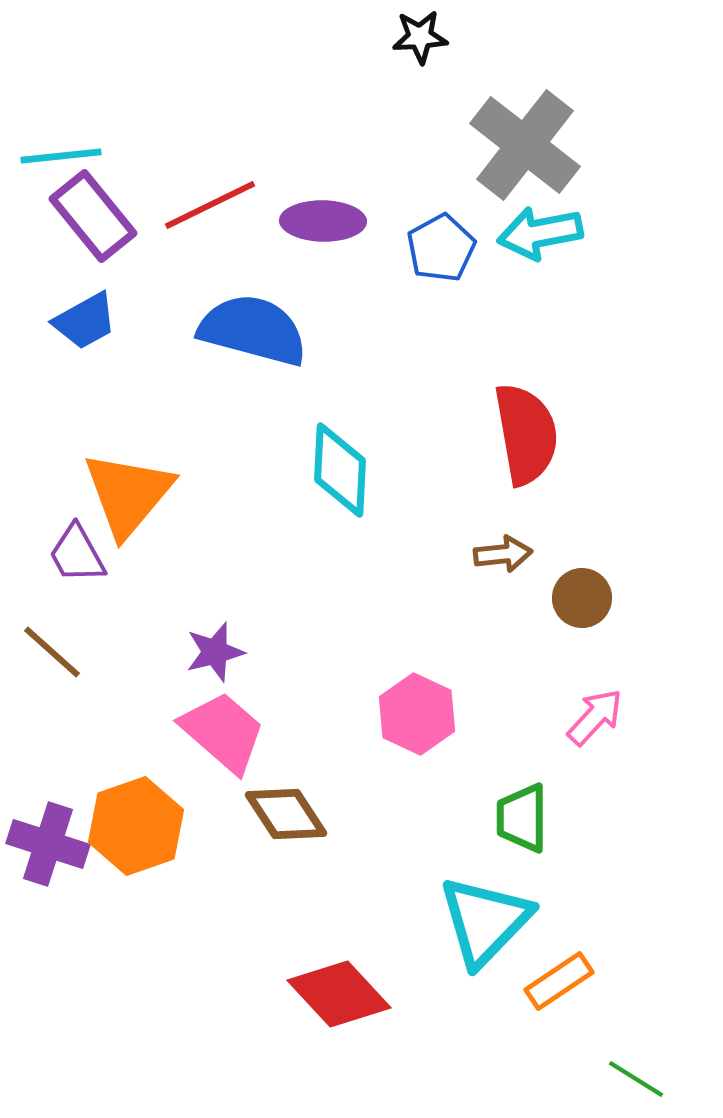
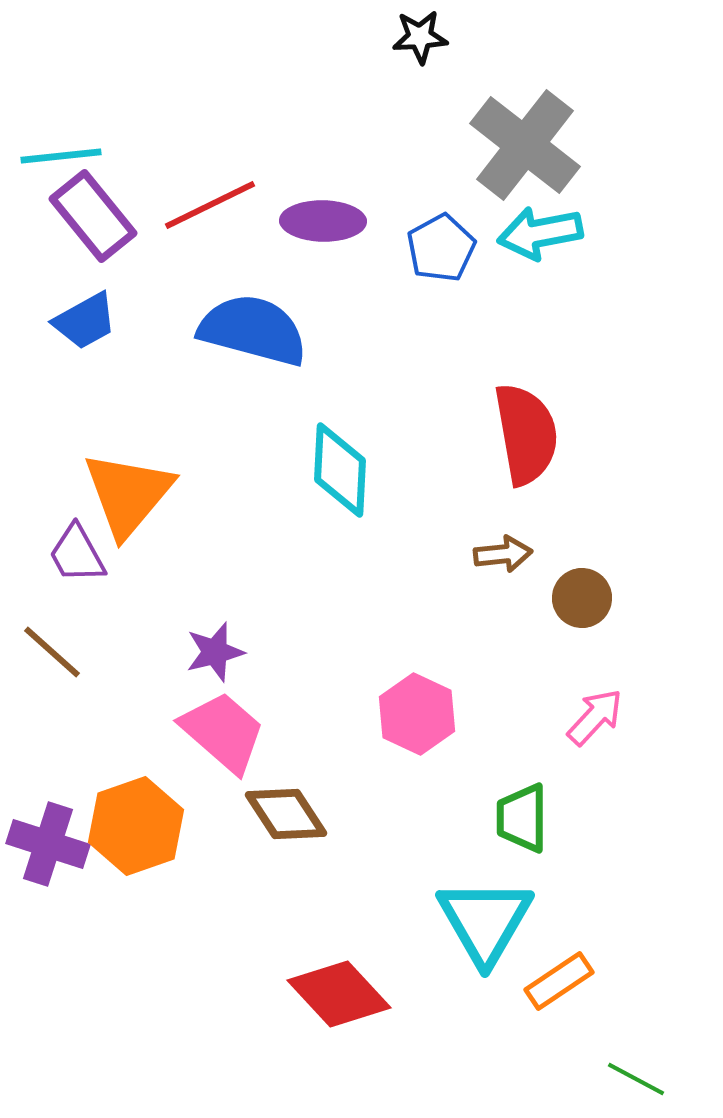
cyan triangle: rotated 14 degrees counterclockwise
green line: rotated 4 degrees counterclockwise
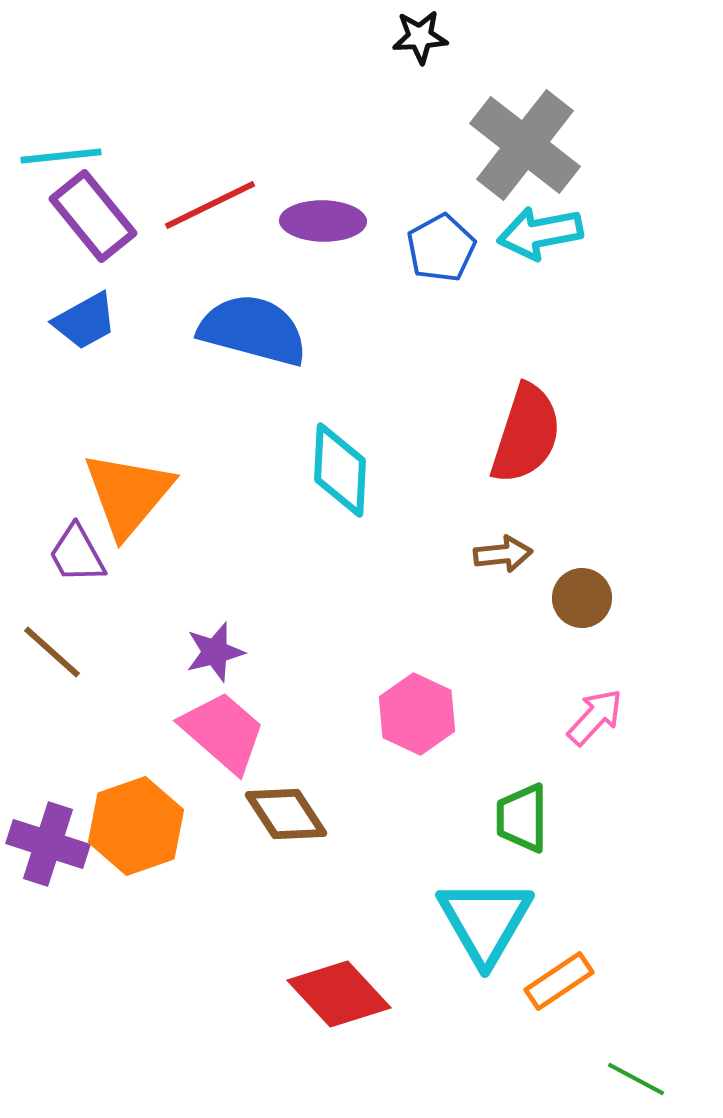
red semicircle: rotated 28 degrees clockwise
